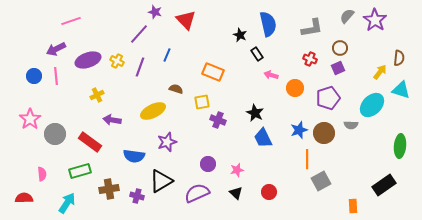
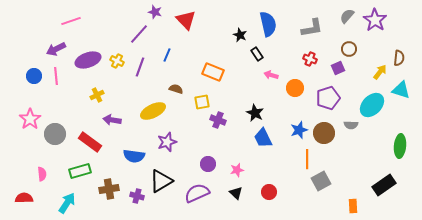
brown circle at (340, 48): moved 9 px right, 1 px down
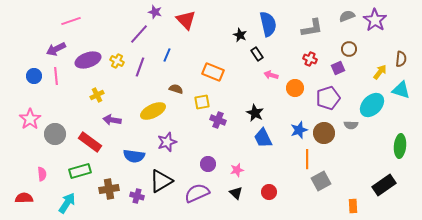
gray semicircle at (347, 16): rotated 28 degrees clockwise
brown semicircle at (399, 58): moved 2 px right, 1 px down
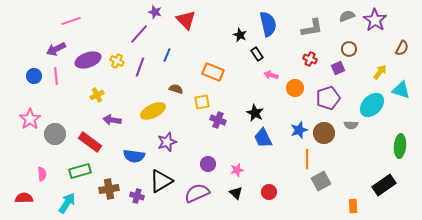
brown semicircle at (401, 59): moved 1 px right, 11 px up; rotated 21 degrees clockwise
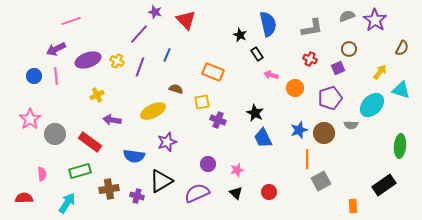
purple pentagon at (328, 98): moved 2 px right
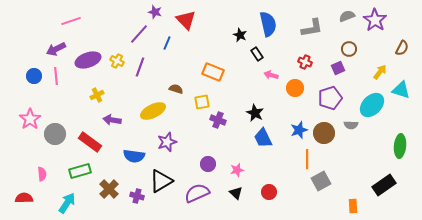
blue line at (167, 55): moved 12 px up
red cross at (310, 59): moved 5 px left, 3 px down
brown cross at (109, 189): rotated 36 degrees counterclockwise
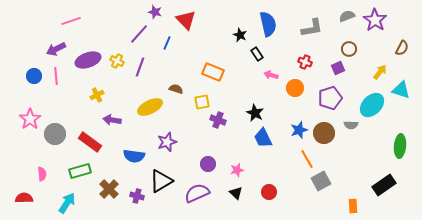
yellow ellipse at (153, 111): moved 3 px left, 4 px up
orange line at (307, 159): rotated 30 degrees counterclockwise
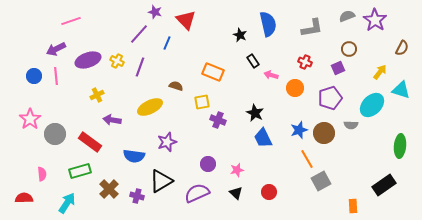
black rectangle at (257, 54): moved 4 px left, 7 px down
brown semicircle at (176, 89): moved 3 px up
